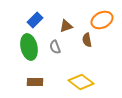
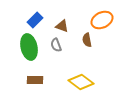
brown triangle: moved 4 px left; rotated 40 degrees clockwise
gray semicircle: moved 1 px right, 2 px up
brown rectangle: moved 2 px up
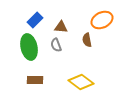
brown triangle: moved 1 px left, 1 px down; rotated 16 degrees counterclockwise
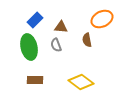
orange ellipse: moved 1 px up
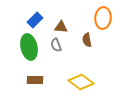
orange ellipse: moved 1 px right, 1 px up; rotated 60 degrees counterclockwise
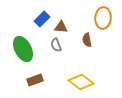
blue rectangle: moved 7 px right, 1 px up
green ellipse: moved 6 px left, 2 px down; rotated 15 degrees counterclockwise
brown rectangle: rotated 21 degrees counterclockwise
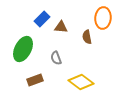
brown semicircle: moved 3 px up
gray semicircle: moved 13 px down
green ellipse: rotated 55 degrees clockwise
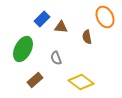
orange ellipse: moved 2 px right, 1 px up; rotated 30 degrees counterclockwise
brown rectangle: rotated 21 degrees counterclockwise
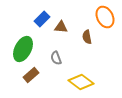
brown rectangle: moved 4 px left, 5 px up
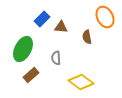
gray semicircle: rotated 16 degrees clockwise
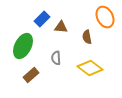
green ellipse: moved 3 px up
yellow diamond: moved 9 px right, 14 px up
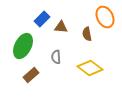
brown semicircle: moved 3 px up
gray semicircle: moved 1 px up
